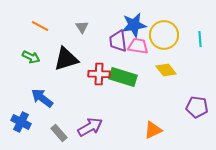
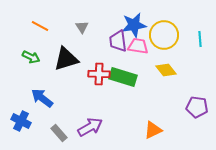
blue cross: moved 1 px up
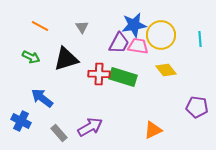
yellow circle: moved 3 px left
purple trapezoid: moved 1 px right, 2 px down; rotated 145 degrees counterclockwise
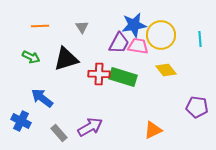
orange line: rotated 30 degrees counterclockwise
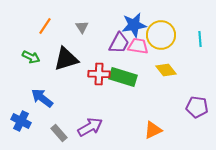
orange line: moved 5 px right; rotated 54 degrees counterclockwise
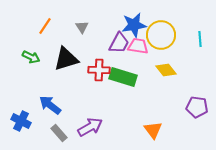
red cross: moved 4 px up
blue arrow: moved 8 px right, 7 px down
orange triangle: rotated 42 degrees counterclockwise
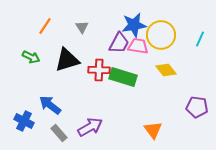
cyan line: rotated 28 degrees clockwise
black triangle: moved 1 px right, 1 px down
blue cross: moved 3 px right
